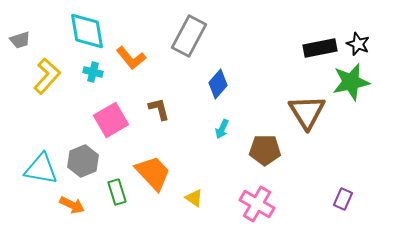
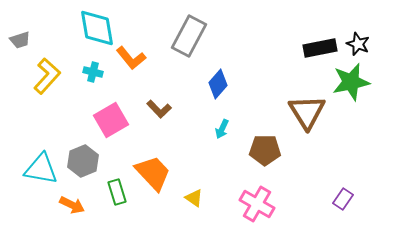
cyan diamond: moved 10 px right, 3 px up
brown L-shape: rotated 150 degrees clockwise
purple rectangle: rotated 10 degrees clockwise
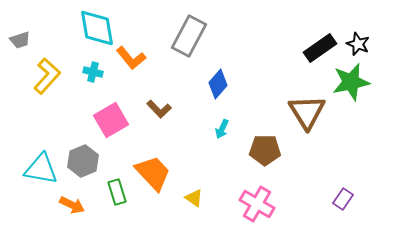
black rectangle: rotated 24 degrees counterclockwise
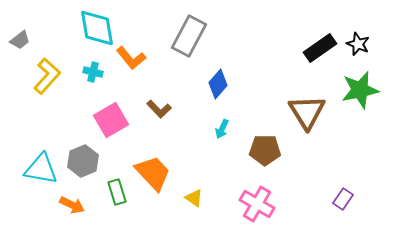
gray trapezoid: rotated 20 degrees counterclockwise
green star: moved 9 px right, 8 px down
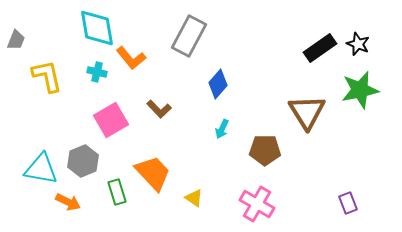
gray trapezoid: moved 4 px left; rotated 30 degrees counterclockwise
cyan cross: moved 4 px right
yellow L-shape: rotated 54 degrees counterclockwise
purple rectangle: moved 5 px right, 4 px down; rotated 55 degrees counterclockwise
orange arrow: moved 4 px left, 3 px up
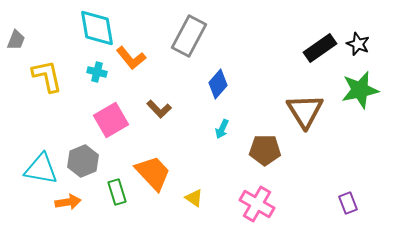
brown triangle: moved 2 px left, 1 px up
orange arrow: rotated 35 degrees counterclockwise
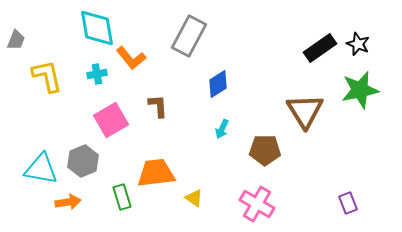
cyan cross: moved 2 px down; rotated 24 degrees counterclockwise
blue diamond: rotated 16 degrees clockwise
brown L-shape: moved 1 px left, 3 px up; rotated 140 degrees counterclockwise
orange trapezoid: moved 3 px right; rotated 54 degrees counterclockwise
green rectangle: moved 5 px right, 5 px down
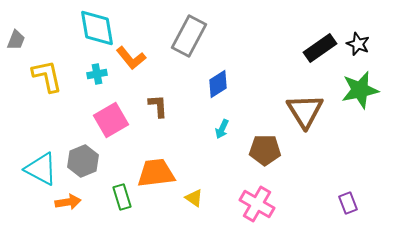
cyan triangle: rotated 18 degrees clockwise
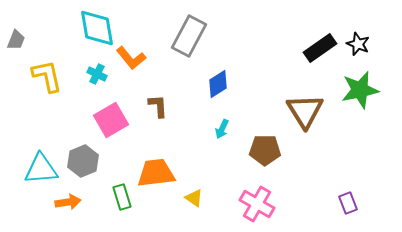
cyan cross: rotated 36 degrees clockwise
cyan triangle: rotated 33 degrees counterclockwise
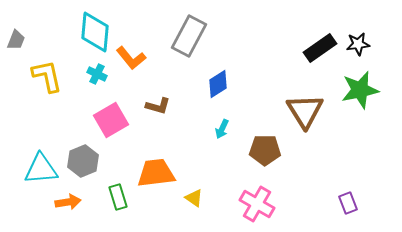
cyan diamond: moved 2 px left, 4 px down; rotated 15 degrees clockwise
black star: rotated 30 degrees counterclockwise
brown L-shape: rotated 110 degrees clockwise
green rectangle: moved 4 px left
